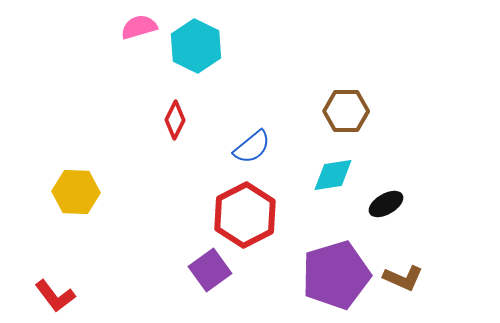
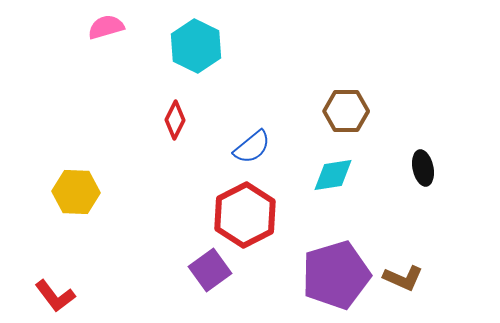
pink semicircle: moved 33 px left
black ellipse: moved 37 px right, 36 px up; rotated 72 degrees counterclockwise
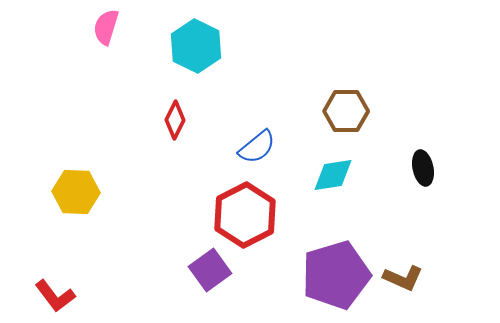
pink semicircle: rotated 57 degrees counterclockwise
blue semicircle: moved 5 px right
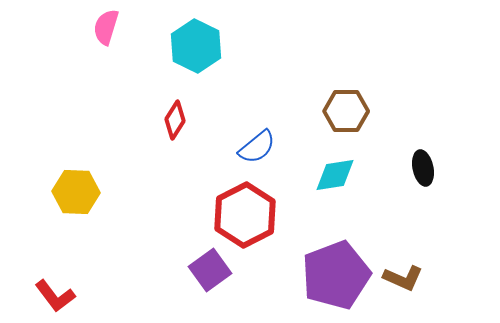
red diamond: rotated 6 degrees clockwise
cyan diamond: moved 2 px right
purple pentagon: rotated 4 degrees counterclockwise
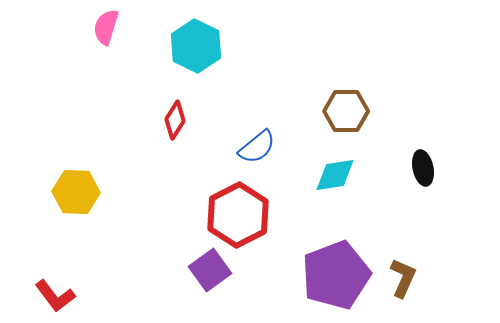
red hexagon: moved 7 px left
brown L-shape: rotated 90 degrees counterclockwise
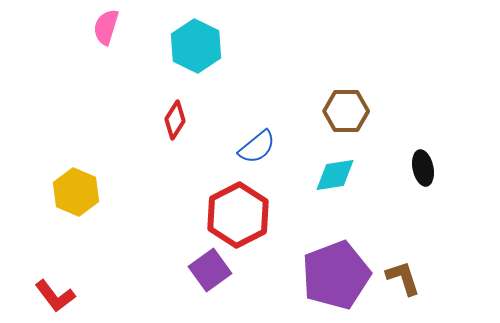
yellow hexagon: rotated 21 degrees clockwise
brown L-shape: rotated 42 degrees counterclockwise
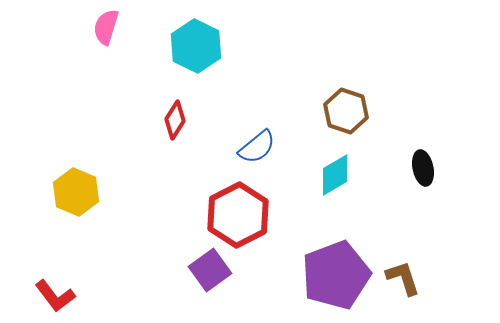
brown hexagon: rotated 18 degrees clockwise
cyan diamond: rotated 21 degrees counterclockwise
